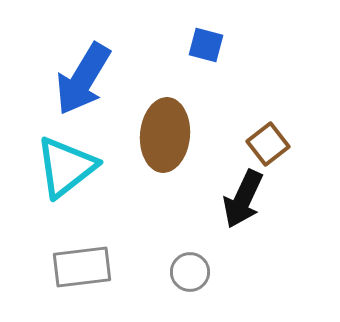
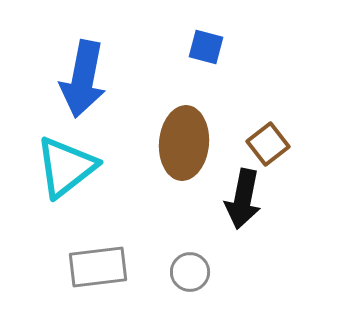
blue square: moved 2 px down
blue arrow: rotated 20 degrees counterclockwise
brown ellipse: moved 19 px right, 8 px down
black arrow: rotated 14 degrees counterclockwise
gray rectangle: moved 16 px right
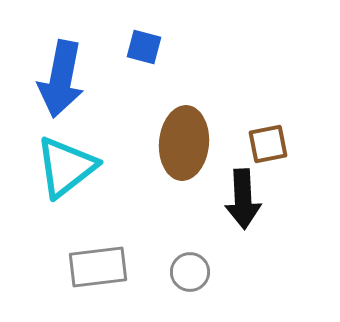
blue square: moved 62 px left
blue arrow: moved 22 px left
brown square: rotated 27 degrees clockwise
black arrow: rotated 14 degrees counterclockwise
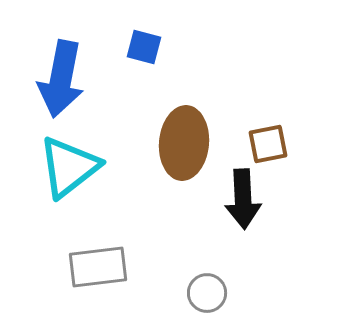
cyan triangle: moved 3 px right
gray circle: moved 17 px right, 21 px down
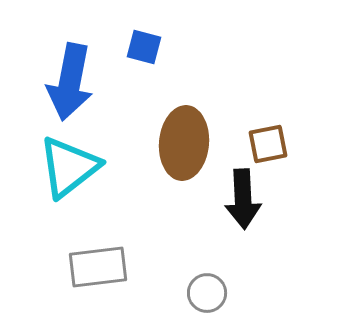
blue arrow: moved 9 px right, 3 px down
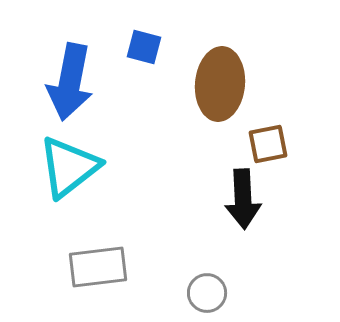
brown ellipse: moved 36 px right, 59 px up
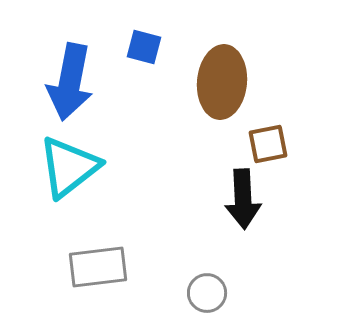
brown ellipse: moved 2 px right, 2 px up
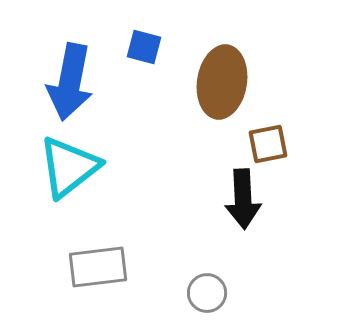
brown ellipse: rotated 4 degrees clockwise
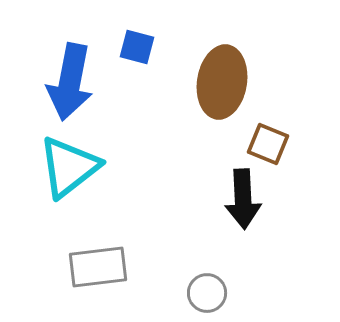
blue square: moved 7 px left
brown square: rotated 33 degrees clockwise
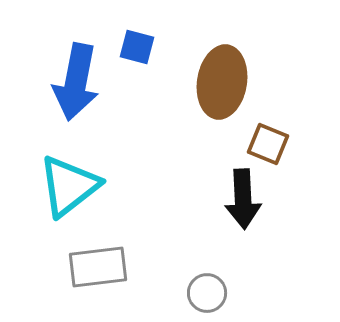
blue arrow: moved 6 px right
cyan triangle: moved 19 px down
